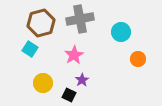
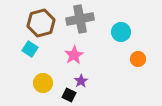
purple star: moved 1 px left, 1 px down
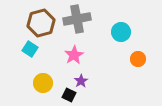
gray cross: moved 3 px left
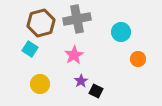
yellow circle: moved 3 px left, 1 px down
black square: moved 27 px right, 4 px up
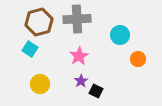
gray cross: rotated 8 degrees clockwise
brown hexagon: moved 2 px left, 1 px up
cyan circle: moved 1 px left, 3 px down
pink star: moved 5 px right, 1 px down
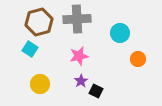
cyan circle: moved 2 px up
pink star: rotated 18 degrees clockwise
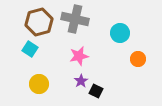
gray cross: moved 2 px left; rotated 16 degrees clockwise
yellow circle: moved 1 px left
